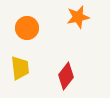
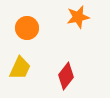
yellow trapezoid: rotated 30 degrees clockwise
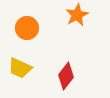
orange star: moved 1 px left, 2 px up; rotated 15 degrees counterclockwise
yellow trapezoid: rotated 90 degrees clockwise
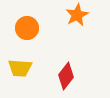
yellow trapezoid: rotated 20 degrees counterclockwise
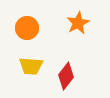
orange star: moved 1 px right, 8 px down
yellow trapezoid: moved 11 px right, 2 px up
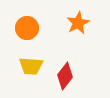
red diamond: moved 1 px left
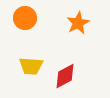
orange circle: moved 2 px left, 10 px up
red diamond: rotated 24 degrees clockwise
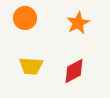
red diamond: moved 9 px right, 5 px up
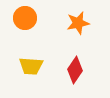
orange star: rotated 15 degrees clockwise
red diamond: moved 1 px right, 1 px up; rotated 28 degrees counterclockwise
